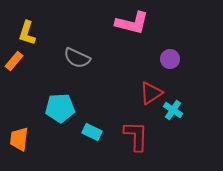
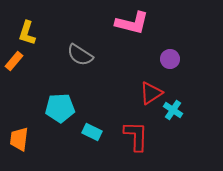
gray semicircle: moved 3 px right, 3 px up; rotated 8 degrees clockwise
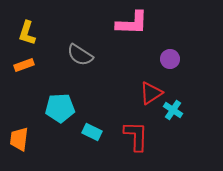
pink L-shape: rotated 12 degrees counterclockwise
orange rectangle: moved 10 px right, 4 px down; rotated 30 degrees clockwise
